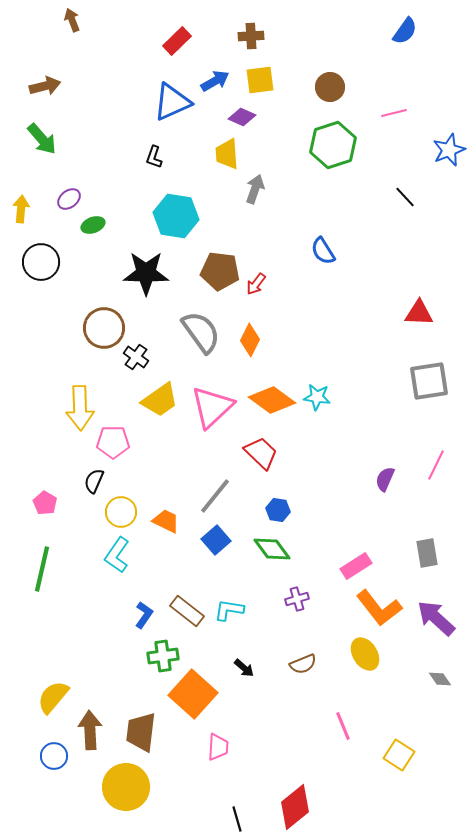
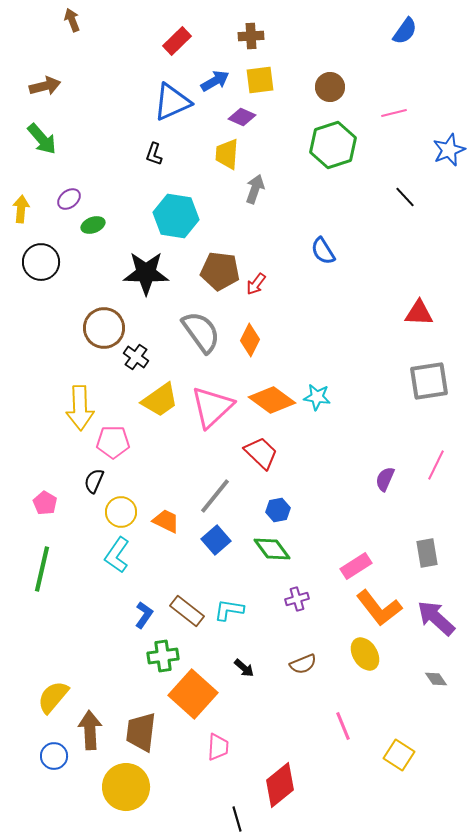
yellow trapezoid at (227, 154): rotated 8 degrees clockwise
black L-shape at (154, 157): moved 3 px up
blue hexagon at (278, 510): rotated 20 degrees counterclockwise
gray diamond at (440, 679): moved 4 px left
red diamond at (295, 807): moved 15 px left, 22 px up
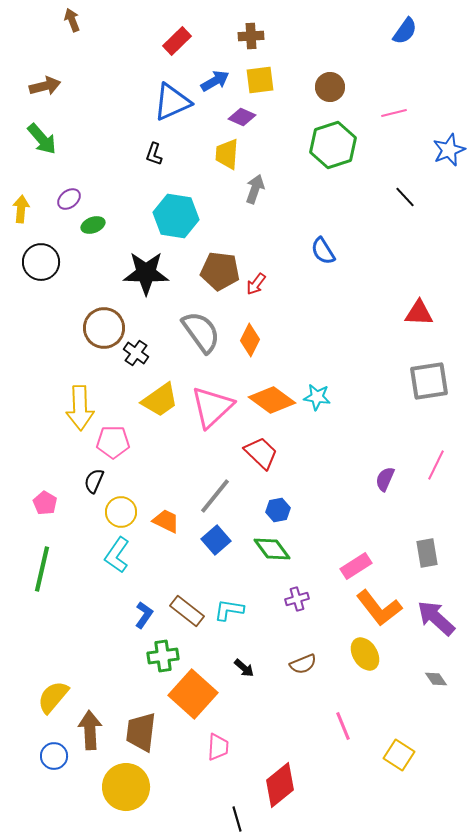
black cross at (136, 357): moved 4 px up
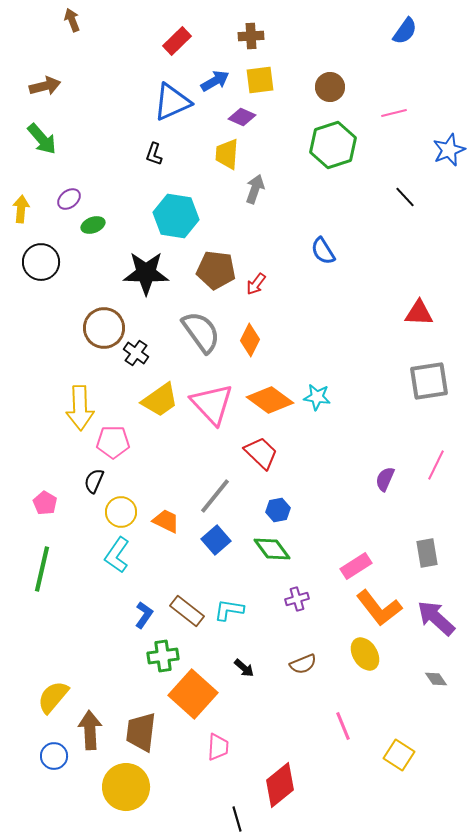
brown pentagon at (220, 271): moved 4 px left, 1 px up
orange diamond at (272, 400): moved 2 px left
pink triangle at (212, 407): moved 3 px up; rotated 30 degrees counterclockwise
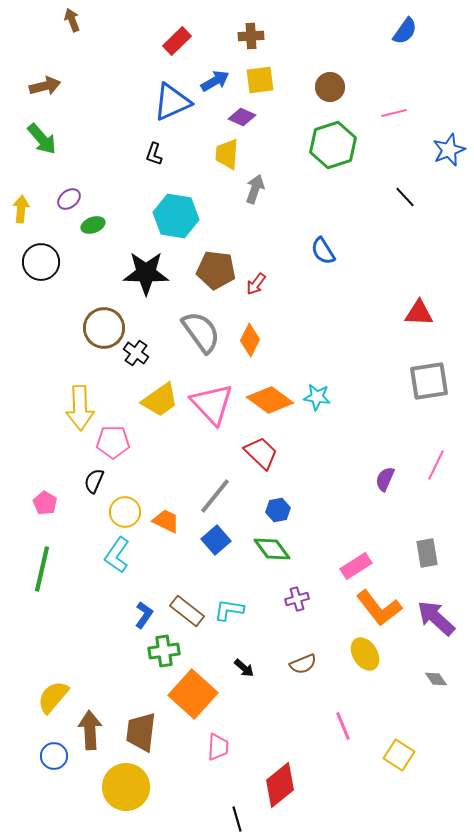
yellow circle at (121, 512): moved 4 px right
green cross at (163, 656): moved 1 px right, 5 px up
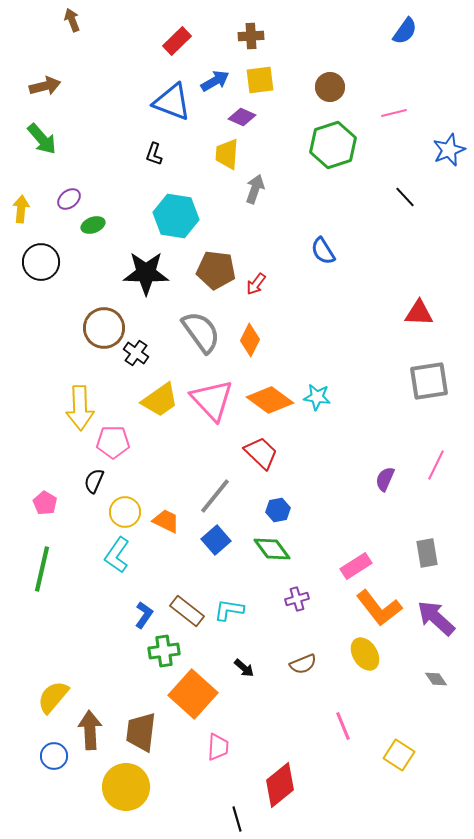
blue triangle at (172, 102): rotated 45 degrees clockwise
pink triangle at (212, 404): moved 4 px up
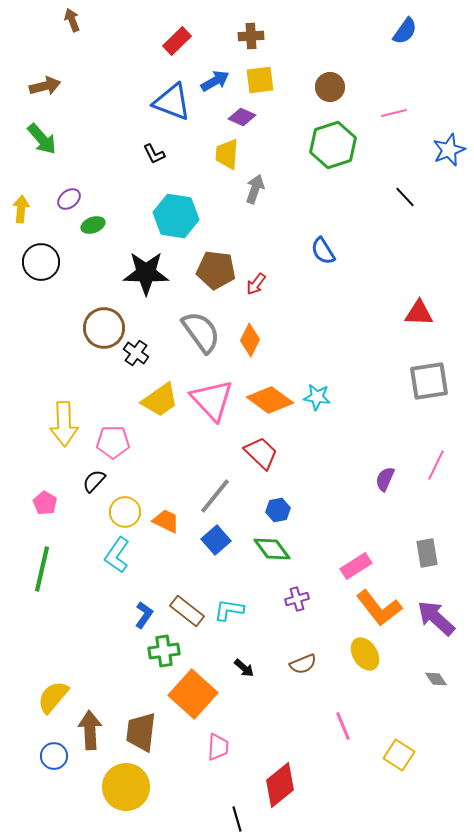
black L-shape at (154, 154): rotated 45 degrees counterclockwise
yellow arrow at (80, 408): moved 16 px left, 16 px down
black semicircle at (94, 481): rotated 20 degrees clockwise
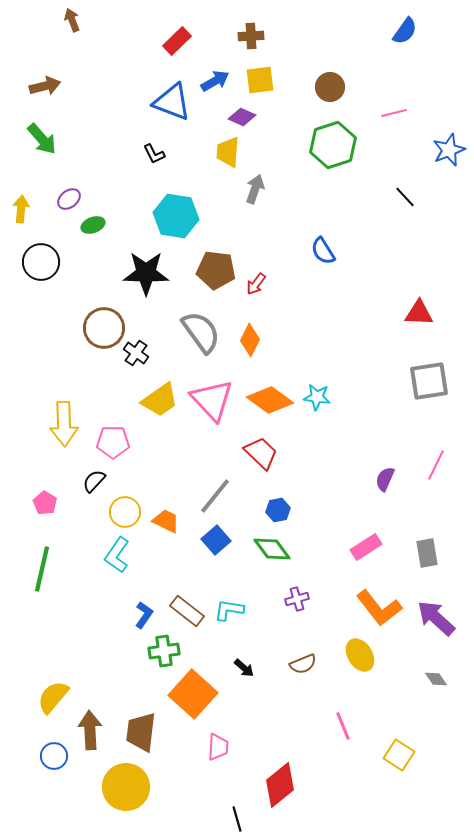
yellow trapezoid at (227, 154): moved 1 px right, 2 px up
pink rectangle at (356, 566): moved 10 px right, 19 px up
yellow ellipse at (365, 654): moved 5 px left, 1 px down
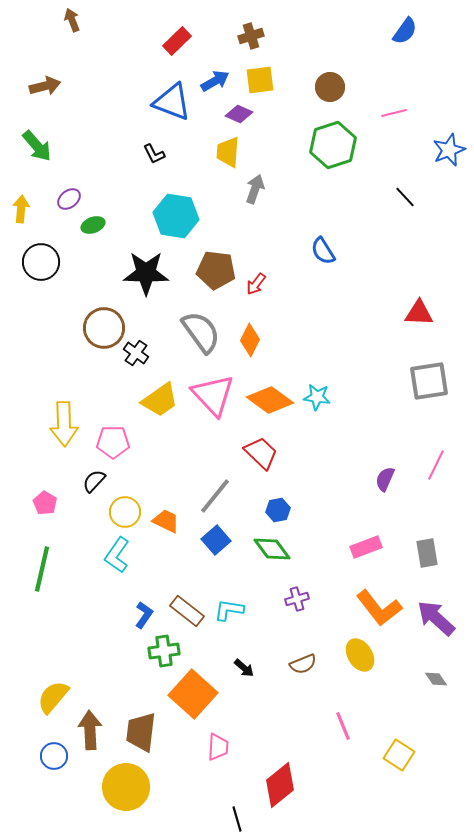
brown cross at (251, 36): rotated 15 degrees counterclockwise
purple diamond at (242, 117): moved 3 px left, 3 px up
green arrow at (42, 139): moved 5 px left, 7 px down
pink triangle at (212, 400): moved 1 px right, 5 px up
pink rectangle at (366, 547): rotated 12 degrees clockwise
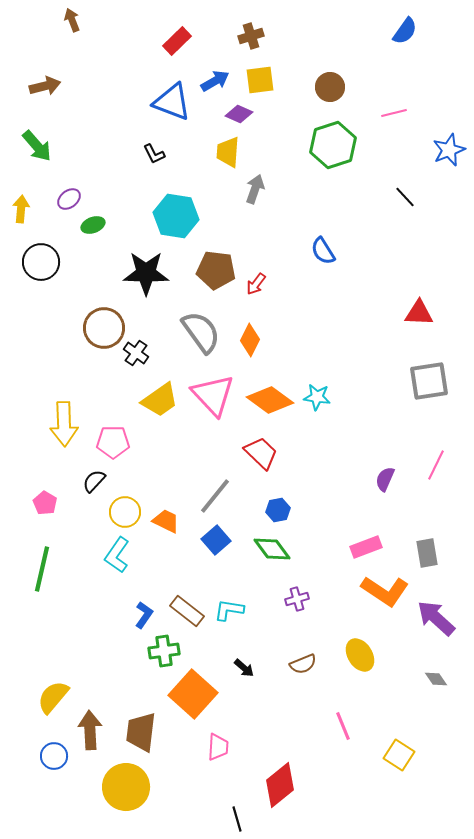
orange L-shape at (379, 608): moved 6 px right, 17 px up; rotated 18 degrees counterclockwise
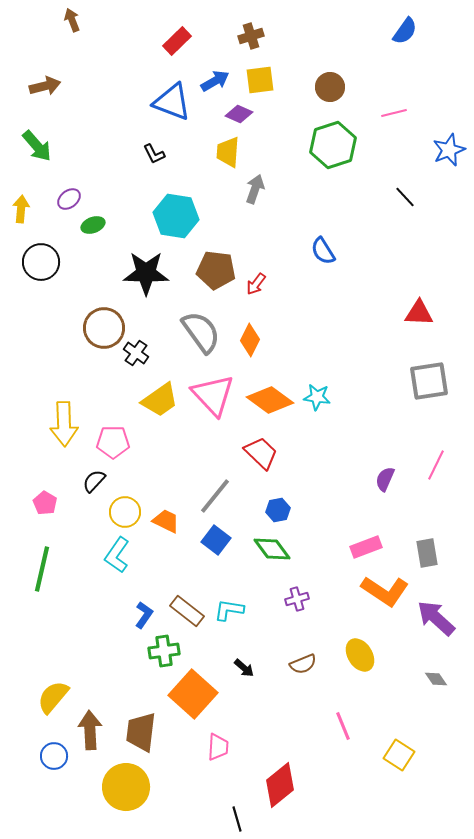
blue square at (216, 540): rotated 12 degrees counterclockwise
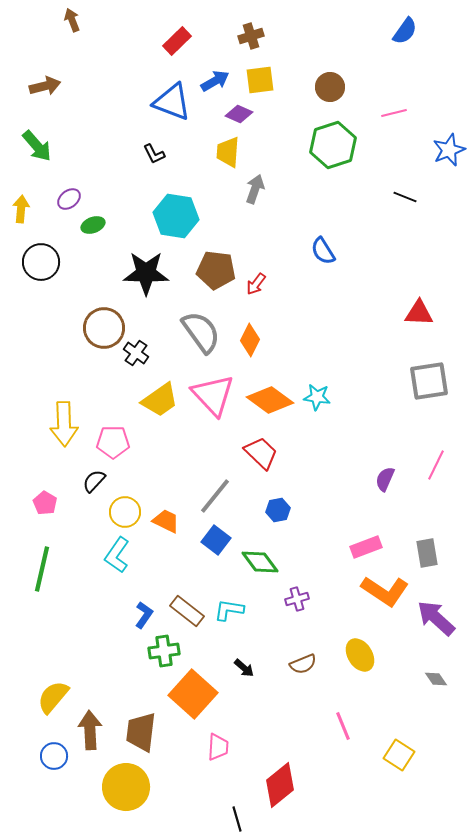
black line at (405, 197): rotated 25 degrees counterclockwise
green diamond at (272, 549): moved 12 px left, 13 px down
